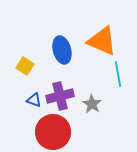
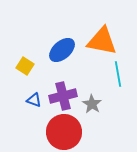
orange triangle: rotated 12 degrees counterclockwise
blue ellipse: rotated 64 degrees clockwise
purple cross: moved 3 px right
red circle: moved 11 px right
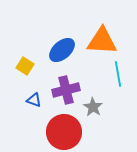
orange triangle: rotated 8 degrees counterclockwise
purple cross: moved 3 px right, 6 px up
gray star: moved 1 px right, 3 px down
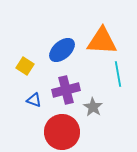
red circle: moved 2 px left
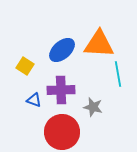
orange triangle: moved 3 px left, 3 px down
purple cross: moved 5 px left; rotated 12 degrees clockwise
gray star: rotated 18 degrees counterclockwise
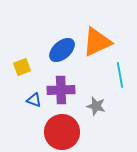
orange triangle: moved 2 px left, 2 px up; rotated 28 degrees counterclockwise
yellow square: moved 3 px left, 1 px down; rotated 36 degrees clockwise
cyan line: moved 2 px right, 1 px down
gray star: moved 3 px right, 1 px up
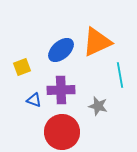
blue ellipse: moved 1 px left
gray star: moved 2 px right
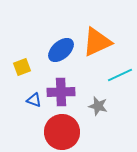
cyan line: rotated 75 degrees clockwise
purple cross: moved 2 px down
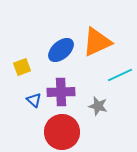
blue triangle: rotated 21 degrees clockwise
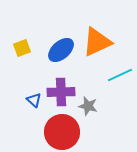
yellow square: moved 19 px up
gray star: moved 10 px left
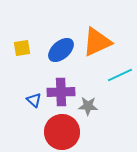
yellow square: rotated 12 degrees clockwise
gray star: rotated 12 degrees counterclockwise
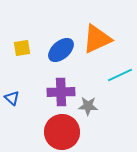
orange triangle: moved 3 px up
blue triangle: moved 22 px left, 2 px up
